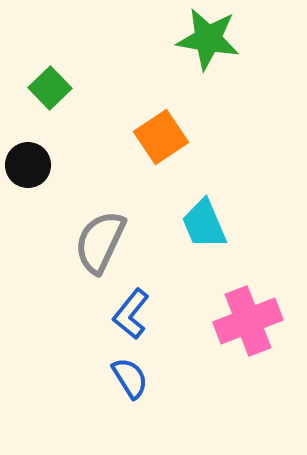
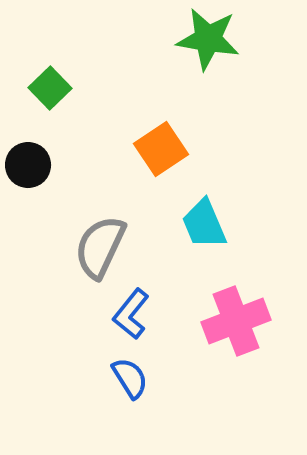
orange square: moved 12 px down
gray semicircle: moved 5 px down
pink cross: moved 12 px left
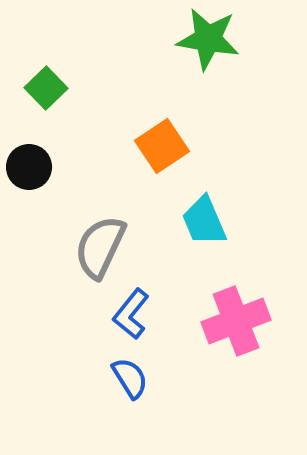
green square: moved 4 px left
orange square: moved 1 px right, 3 px up
black circle: moved 1 px right, 2 px down
cyan trapezoid: moved 3 px up
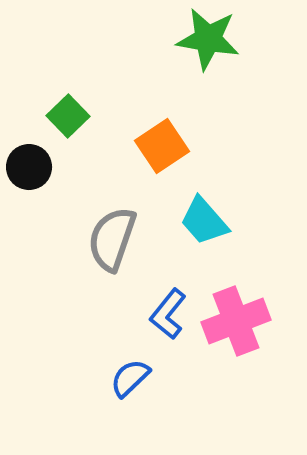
green square: moved 22 px right, 28 px down
cyan trapezoid: rotated 18 degrees counterclockwise
gray semicircle: moved 12 px right, 8 px up; rotated 6 degrees counterclockwise
blue L-shape: moved 37 px right
blue semicircle: rotated 102 degrees counterclockwise
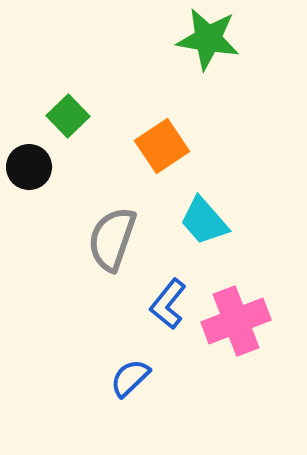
blue L-shape: moved 10 px up
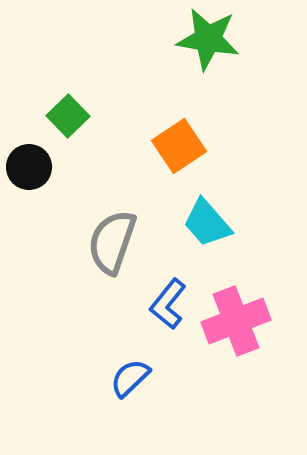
orange square: moved 17 px right
cyan trapezoid: moved 3 px right, 2 px down
gray semicircle: moved 3 px down
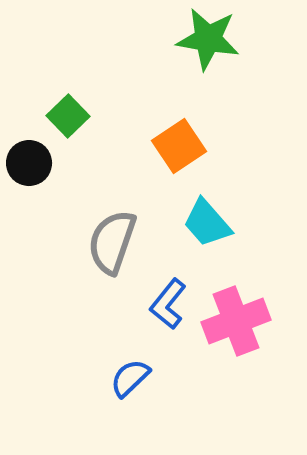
black circle: moved 4 px up
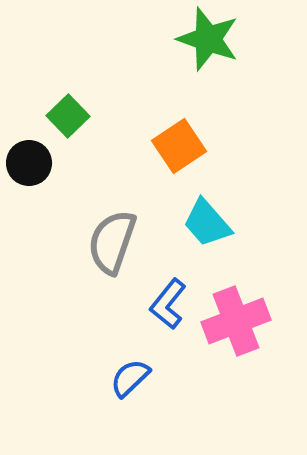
green star: rotated 10 degrees clockwise
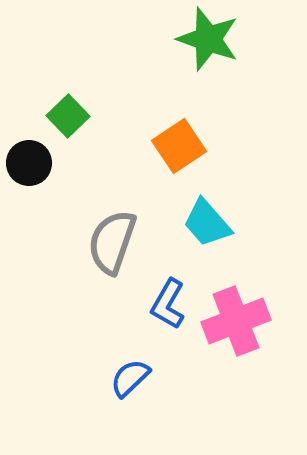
blue L-shape: rotated 9 degrees counterclockwise
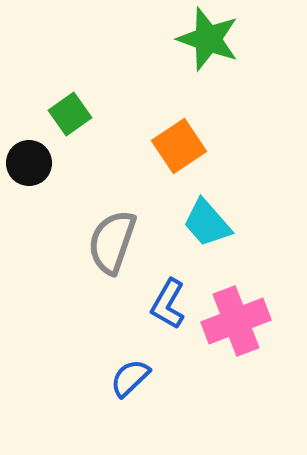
green square: moved 2 px right, 2 px up; rotated 9 degrees clockwise
